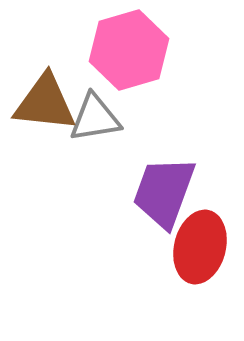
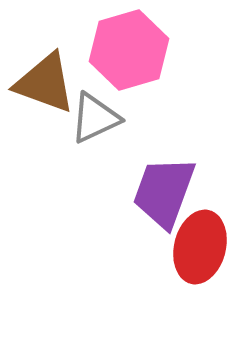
brown triangle: moved 20 px up; rotated 14 degrees clockwise
gray triangle: rotated 16 degrees counterclockwise
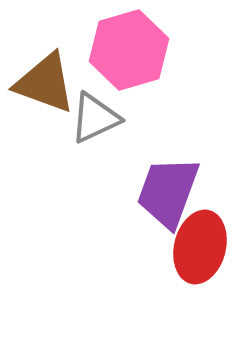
purple trapezoid: moved 4 px right
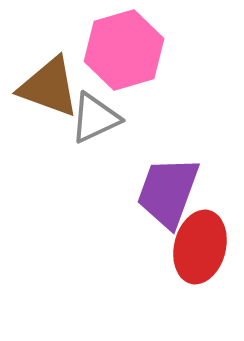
pink hexagon: moved 5 px left
brown triangle: moved 4 px right, 4 px down
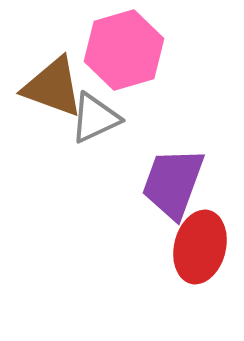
brown triangle: moved 4 px right
purple trapezoid: moved 5 px right, 9 px up
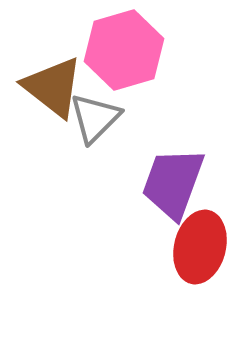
brown triangle: rotated 18 degrees clockwise
gray triangle: rotated 20 degrees counterclockwise
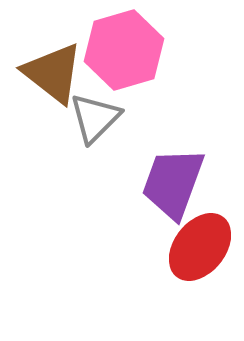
brown triangle: moved 14 px up
red ellipse: rotated 24 degrees clockwise
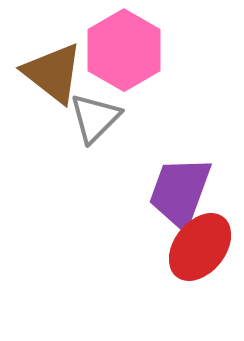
pink hexagon: rotated 14 degrees counterclockwise
purple trapezoid: moved 7 px right, 9 px down
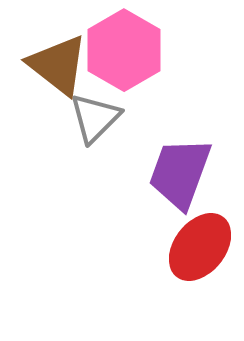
brown triangle: moved 5 px right, 8 px up
purple trapezoid: moved 19 px up
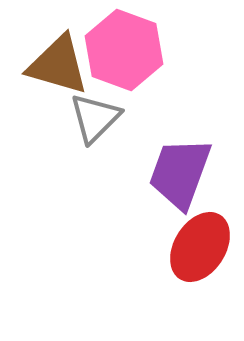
pink hexagon: rotated 10 degrees counterclockwise
brown triangle: rotated 22 degrees counterclockwise
red ellipse: rotated 6 degrees counterclockwise
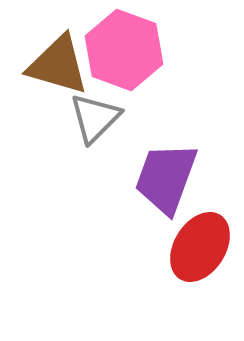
purple trapezoid: moved 14 px left, 5 px down
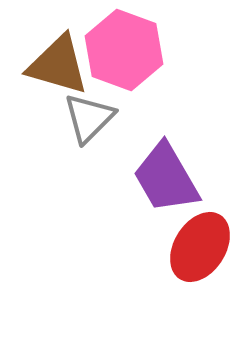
gray triangle: moved 6 px left
purple trapezoid: rotated 50 degrees counterclockwise
